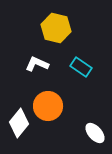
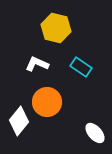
orange circle: moved 1 px left, 4 px up
white diamond: moved 2 px up
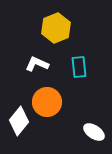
yellow hexagon: rotated 24 degrees clockwise
cyan rectangle: moved 2 px left; rotated 50 degrees clockwise
white ellipse: moved 1 px left, 1 px up; rotated 15 degrees counterclockwise
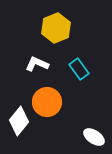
cyan rectangle: moved 2 px down; rotated 30 degrees counterclockwise
white ellipse: moved 5 px down
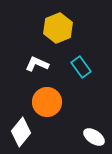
yellow hexagon: moved 2 px right
cyan rectangle: moved 2 px right, 2 px up
white diamond: moved 2 px right, 11 px down
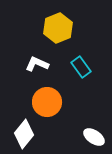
white diamond: moved 3 px right, 2 px down
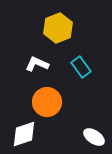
white diamond: rotated 32 degrees clockwise
